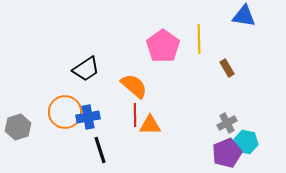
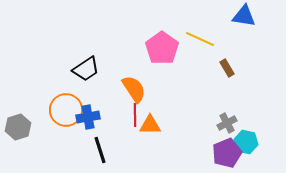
yellow line: moved 1 px right; rotated 64 degrees counterclockwise
pink pentagon: moved 1 px left, 2 px down
orange semicircle: moved 3 px down; rotated 16 degrees clockwise
orange circle: moved 1 px right, 2 px up
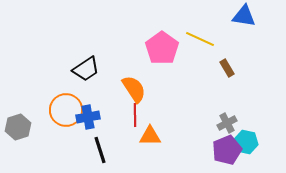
orange triangle: moved 11 px down
purple pentagon: moved 3 px up
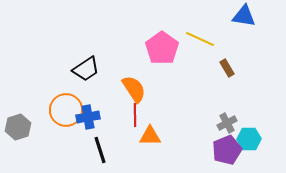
cyan hexagon: moved 3 px right, 3 px up; rotated 15 degrees counterclockwise
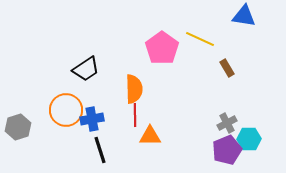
orange semicircle: rotated 32 degrees clockwise
blue cross: moved 4 px right, 2 px down
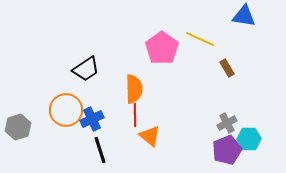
blue cross: rotated 15 degrees counterclockwise
orange triangle: rotated 40 degrees clockwise
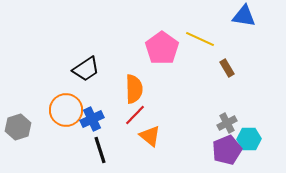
red line: rotated 45 degrees clockwise
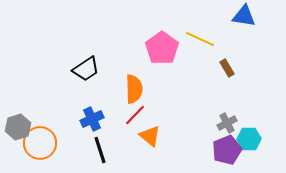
orange circle: moved 26 px left, 33 px down
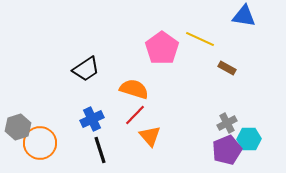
brown rectangle: rotated 30 degrees counterclockwise
orange semicircle: rotated 72 degrees counterclockwise
orange triangle: rotated 10 degrees clockwise
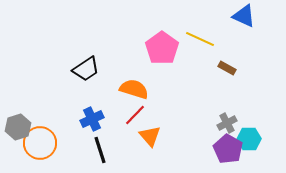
blue triangle: rotated 15 degrees clockwise
purple pentagon: moved 1 px right, 1 px up; rotated 20 degrees counterclockwise
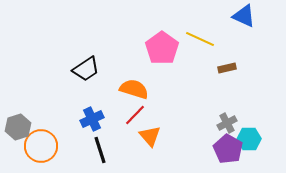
brown rectangle: rotated 42 degrees counterclockwise
orange circle: moved 1 px right, 3 px down
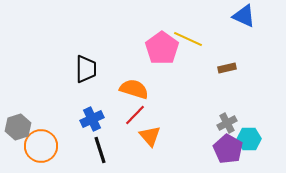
yellow line: moved 12 px left
black trapezoid: rotated 56 degrees counterclockwise
